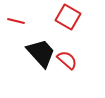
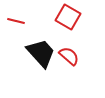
red semicircle: moved 2 px right, 4 px up
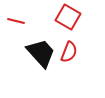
red semicircle: moved 4 px up; rotated 70 degrees clockwise
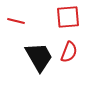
red square: rotated 35 degrees counterclockwise
black trapezoid: moved 2 px left, 4 px down; rotated 12 degrees clockwise
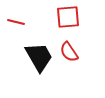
red line: moved 1 px down
red semicircle: rotated 125 degrees clockwise
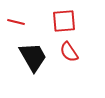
red square: moved 4 px left, 4 px down
black trapezoid: moved 6 px left
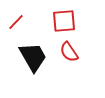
red line: rotated 60 degrees counterclockwise
